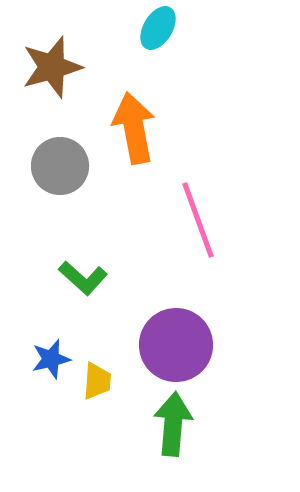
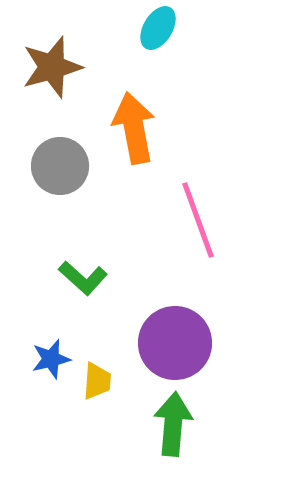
purple circle: moved 1 px left, 2 px up
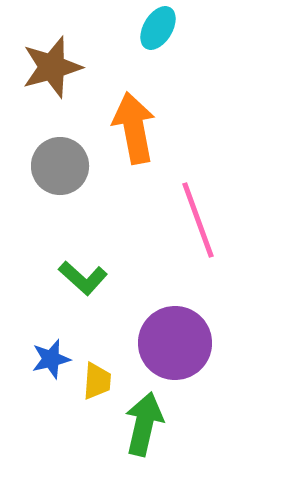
green arrow: moved 29 px left; rotated 8 degrees clockwise
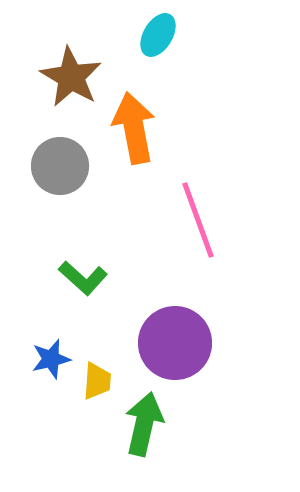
cyan ellipse: moved 7 px down
brown star: moved 19 px right, 10 px down; rotated 26 degrees counterclockwise
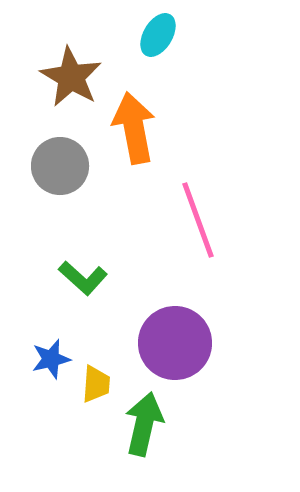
yellow trapezoid: moved 1 px left, 3 px down
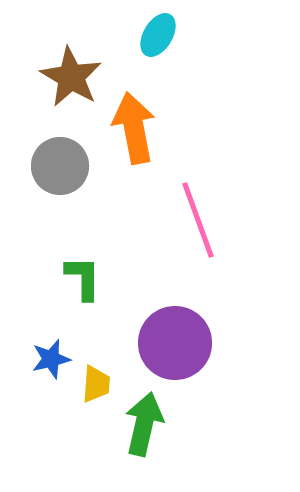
green L-shape: rotated 132 degrees counterclockwise
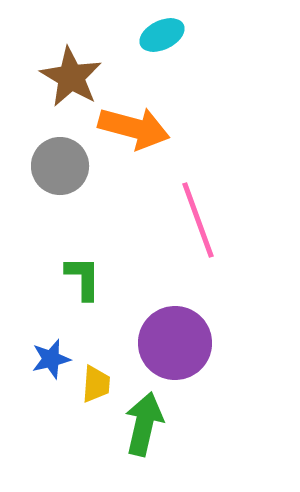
cyan ellipse: moved 4 px right; rotated 33 degrees clockwise
orange arrow: rotated 116 degrees clockwise
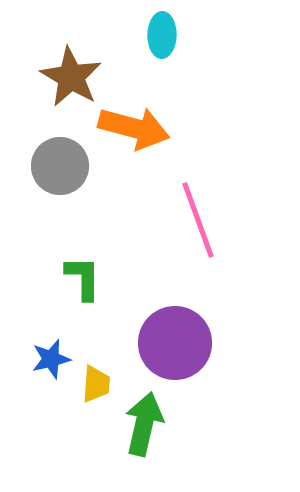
cyan ellipse: rotated 63 degrees counterclockwise
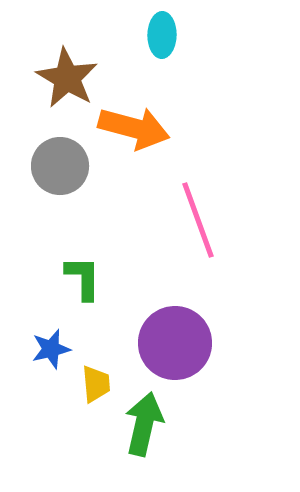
brown star: moved 4 px left, 1 px down
blue star: moved 10 px up
yellow trapezoid: rotated 9 degrees counterclockwise
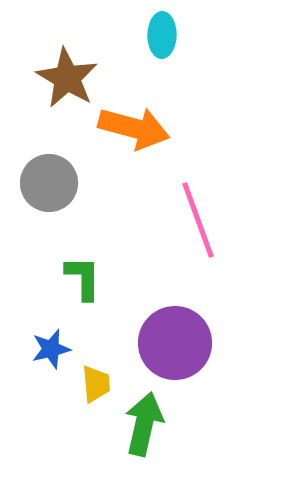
gray circle: moved 11 px left, 17 px down
